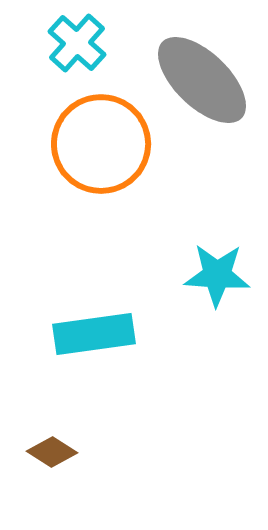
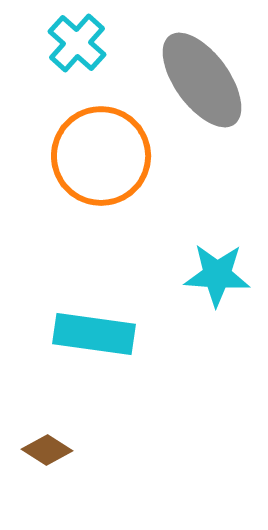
gray ellipse: rotated 10 degrees clockwise
orange circle: moved 12 px down
cyan rectangle: rotated 16 degrees clockwise
brown diamond: moved 5 px left, 2 px up
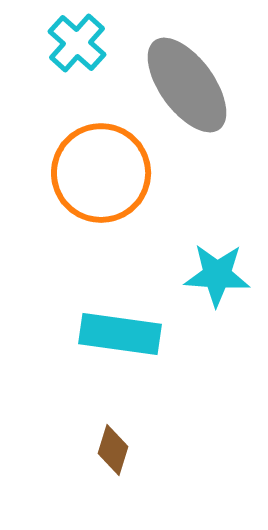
gray ellipse: moved 15 px left, 5 px down
orange circle: moved 17 px down
cyan rectangle: moved 26 px right
brown diamond: moved 66 px right; rotated 75 degrees clockwise
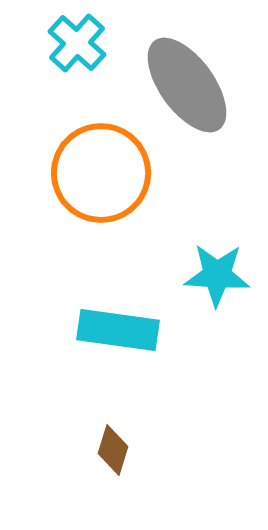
cyan rectangle: moved 2 px left, 4 px up
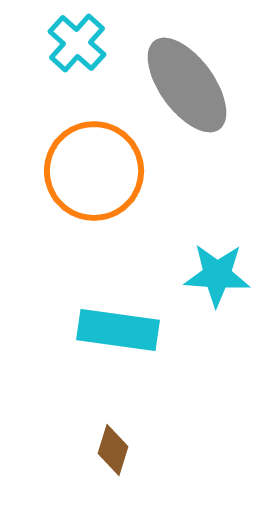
orange circle: moved 7 px left, 2 px up
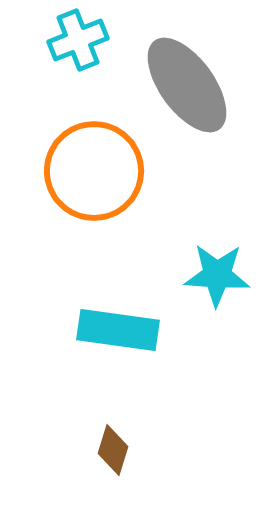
cyan cross: moved 1 px right, 3 px up; rotated 26 degrees clockwise
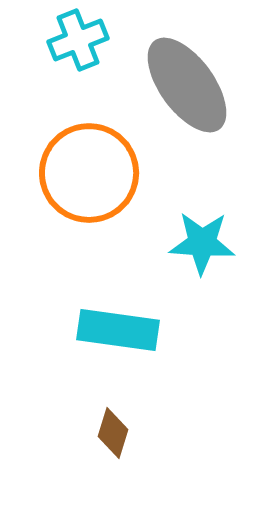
orange circle: moved 5 px left, 2 px down
cyan star: moved 15 px left, 32 px up
brown diamond: moved 17 px up
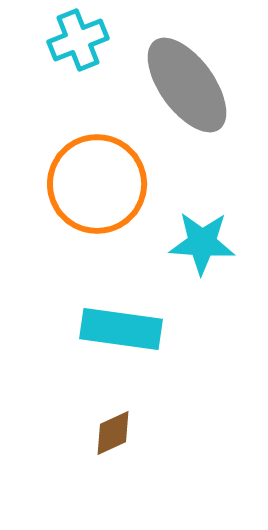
orange circle: moved 8 px right, 11 px down
cyan rectangle: moved 3 px right, 1 px up
brown diamond: rotated 48 degrees clockwise
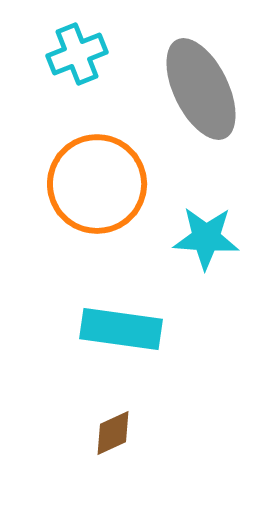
cyan cross: moved 1 px left, 14 px down
gray ellipse: moved 14 px right, 4 px down; rotated 10 degrees clockwise
cyan star: moved 4 px right, 5 px up
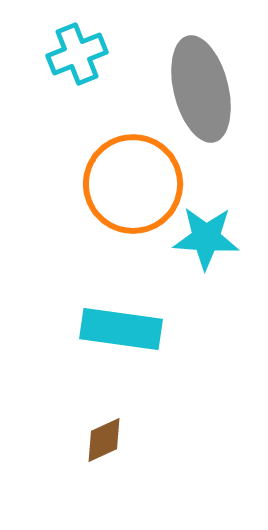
gray ellipse: rotated 12 degrees clockwise
orange circle: moved 36 px right
brown diamond: moved 9 px left, 7 px down
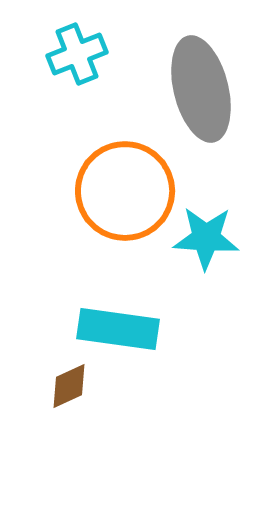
orange circle: moved 8 px left, 7 px down
cyan rectangle: moved 3 px left
brown diamond: moved 35 px left, 54 px up
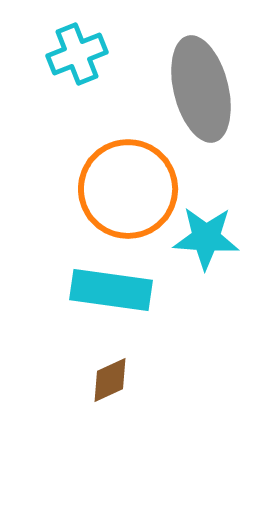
orange circle: moved 3 px right, 2 px up
cyan rectangle: moved 7 px left, 39 px up
brown diamond: moved 41 px right, 6 px up
